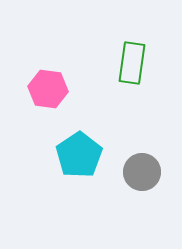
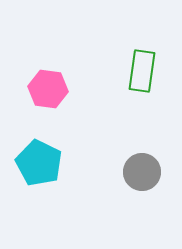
green rectangle: moved 10 px right, 8 px down
cyan pentagon: moved 40 px left, 8 px down; rotated 12 degrees counterclockwise
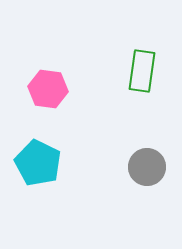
cyan pentagon: moved 1 px left
gray circle: moved 5 px right, 5 px up
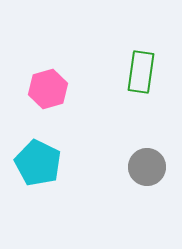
green rectangle: moved 1 px left, 1 px down
pink hexagon: rotated 24 degrees counterclockwise
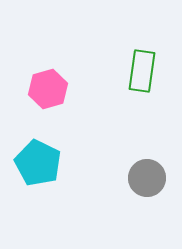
green rectangle: moved 1 px right, 1 px up
gray circle: moved 11 px down
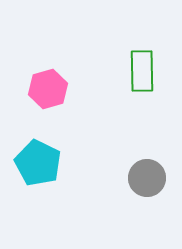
green rectangle: rotated 9 degrees counterclockwise
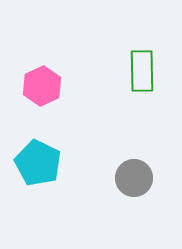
pink hexagon: moved 6 px left, 3 px up; rotated 9 degrees counterclockwise
gray circle: moved 13 px left
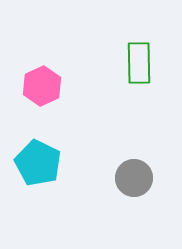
green rectangle: moved 3 px left, 8 px up
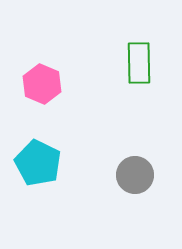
pink hexagon: moved 2 px up; rotated 12 degrees counterclockwise
gray circle: moved 1 px right, 3 px up
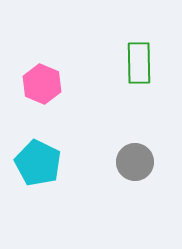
gray circle: moved 13 px up
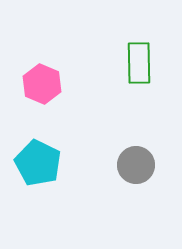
gray circle: moved 1 px right, 3 px down
